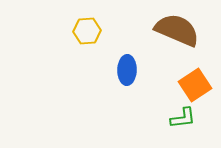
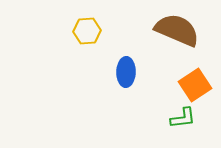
blue ellipse: moved 1 px left, 2 px down
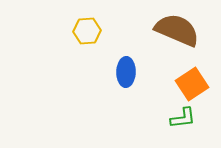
orange square: moved 3 px left, 1 px up
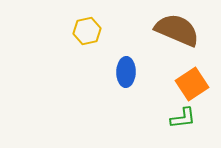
yellow hexagon: rotated 8 degrees counterclockwise
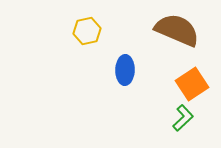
blue ellipse: moved 1 px left, 2 px up
green L-shape: rotated 36 degrees counterclockwise
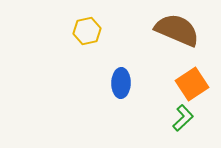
blue ellipse: moved 4 px left, 13 px down
